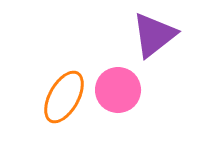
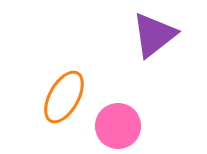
pink circle: moved 36 px down
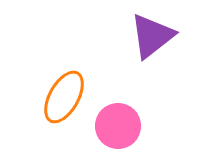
purple triangle: moved 2 px left, 1 px down
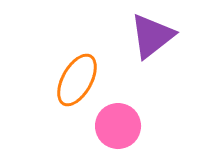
orange ellipse: moved 13 px right, 17 px up
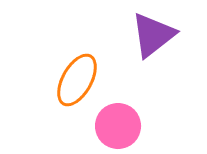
purple triangle: moved 1 px right, 1 px up
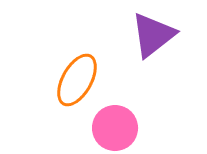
pink circle: moved 3 px left, 2 px down
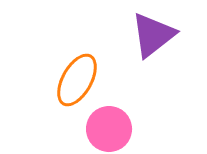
pink circle: moved 6 px left, 1 px down
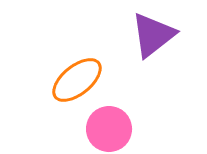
orange ellipse: rotated 22 degrees clockwise
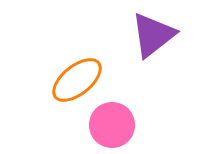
pink circle: moved 3 px right, 4 px up
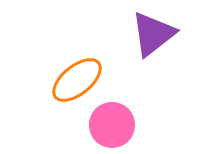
purple triangle: moved 1 px up
